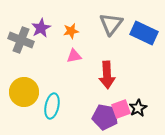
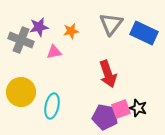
purple star: moved 2 px left, 1 px up; rotated 18 degrees clockwise
pink triangle: moved 20 px left, 4 px up
red arrow: moved 1 px right, 1 px up; rotated 16 degrees counterclockwise
yellow circle: moved 3 px left
black star: rotated 24 degrees counterclockwise
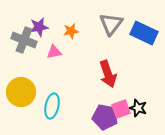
gray cross: moved 3 px right
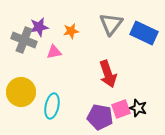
purple pentagon: moved 5 px left
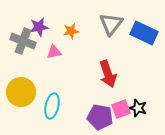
gray cross: moved 1 px left, 1 px down
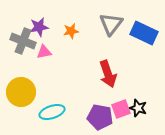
pink triangle: moved 10 px left
cyan ellipse: moved 6 px down; rotated 60 degrees clockwise
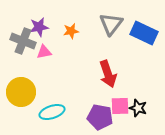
pink square: moved 1 px left, 3 px up; rotated 18 degrees clockwise
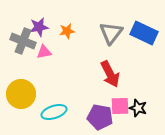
gray triangle: moved 9 px down
orange star: moved 4 px left
red arrow: moved 2 px right; rotated 8 degrees counterclockwise
yellow circle: moved 2 px down
cyan ellipse: moved 2 px right
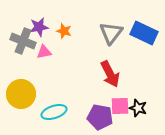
orange star: moved 3 px left; rotated 28 degrees clockwise
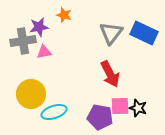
orange star: moved 16 px up
gray cross: rotated 30 degrees counterclockwise
yellow circle: moved 10 px right
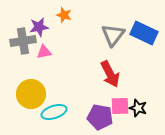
gray triangle: moved 2 px right, 2 px down
